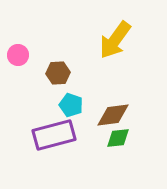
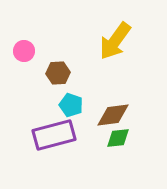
yellow arrow: moved 1 px down
pink circle: moved 6 px right, 4 px up
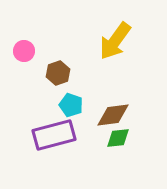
brown hexagon: rotated 15 degrees counterclockwise
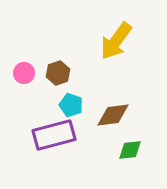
yellow arrow: moved 1 px right
pink circle: moved 22 px down
green diamond: moved 12 px right, 12 px down
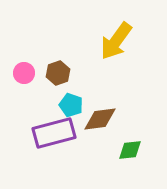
brown diamond: moved 13 px left, 4 px down
purple rectangle: moved 2 px up
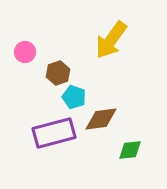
yellow arrow: moved 5 px left, 1 px up
pink circle: moved 1 px right, 21 px up
cyan pentagon: moved 3 px right, 8 px up
brown diamond: moved 1 px right
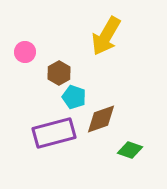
yellow arrow: moved 5 px left, 4 px up; rotated 6 degrees counterclockwise
brown hexagon: moved 1 px right; rotated 10 degrees counterclockwise
brown diamond: rotated 12 degrees counterclockwise
green diamond: rotated 25 degrees clockwise
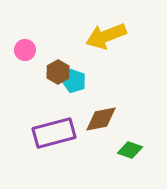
yellow arrow: rotated 39 degrees clockwise
pink circle: moved 2 px up
brown hexagon: moved 1 px left, 1 px up
cyan pentagon: moved 16 px up
brown diamond: rotated 8 degrees clockwise
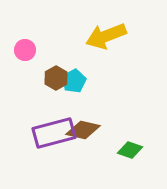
brown hexagon: moved 2 px left, 6 px down
cyan pentagon: rotated 25 degrees clockwise
brown diamond: moved 18 px left, 11 px down; rotated 24 degrees clockwise
